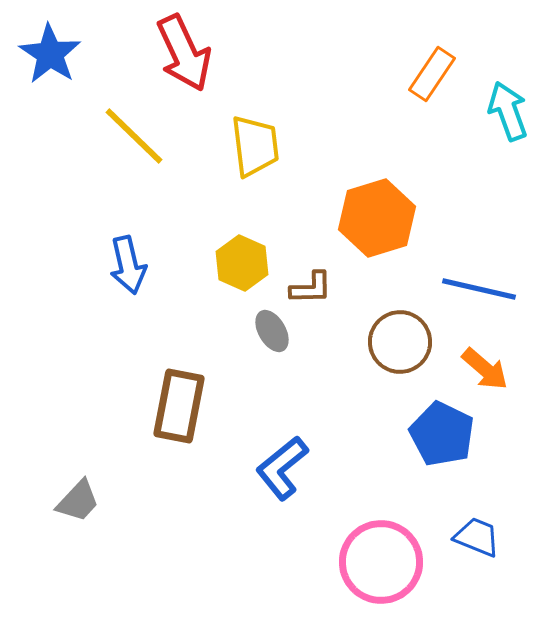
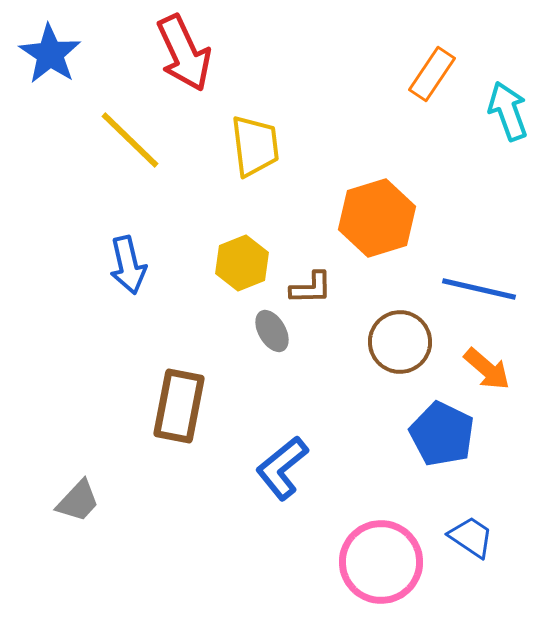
yellow line: moved 4 px left, 4 px down
yellow hexagon: rotated 14 degrees clockwise
orange arrow: moved 2 px right
blue trapezoid: moved 6 px left; rotated 12 degrees clockwise
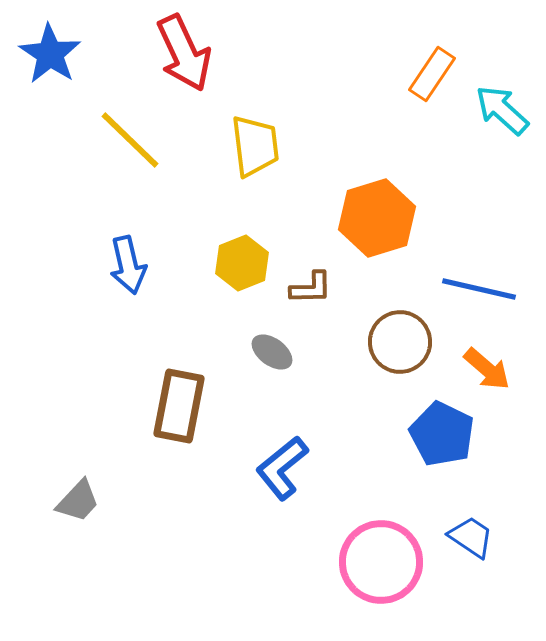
cyan arrow: moved 6 px left, 1 px up; rotated 28 degrees counterclockwise
gray ellipse: moved 21 px down; rotated 24 degrees counterclockwise
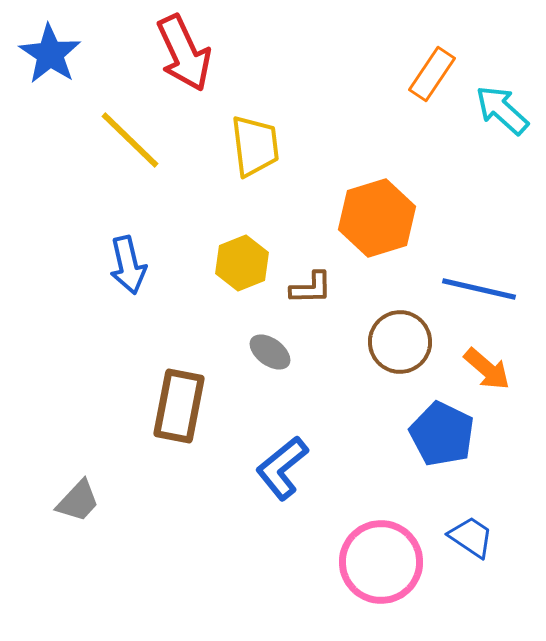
gray ellipse: moved 2 px left
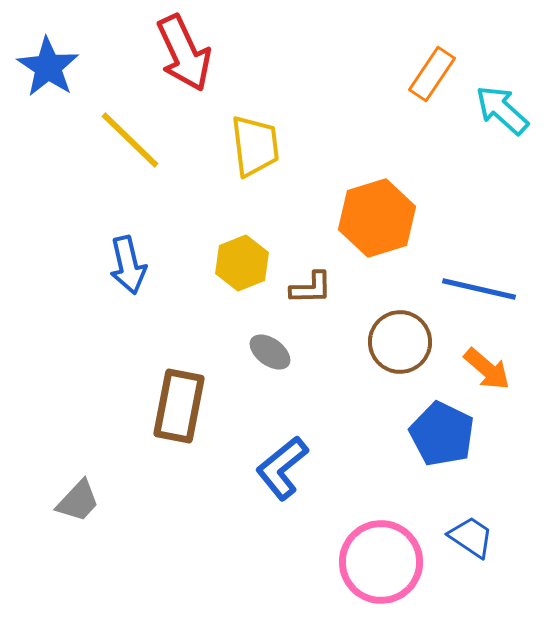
blue star: moved 2 px left, 13 px down
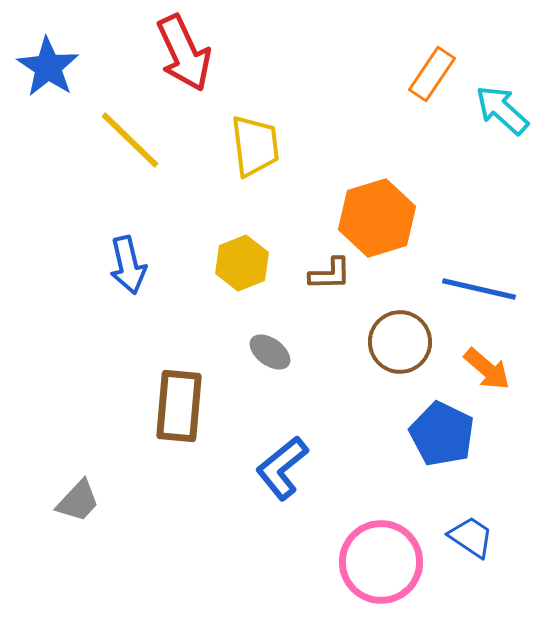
brown L-shape: moved 19 px right, 14 px up
brown rectangle: rotated 6 degrees counterclockwise
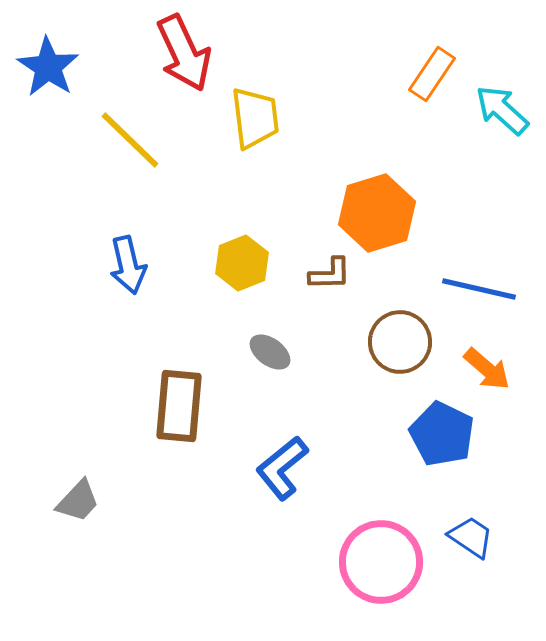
yellow trapezoid: moved 28 px up
orange hexagon: moved 5 px up
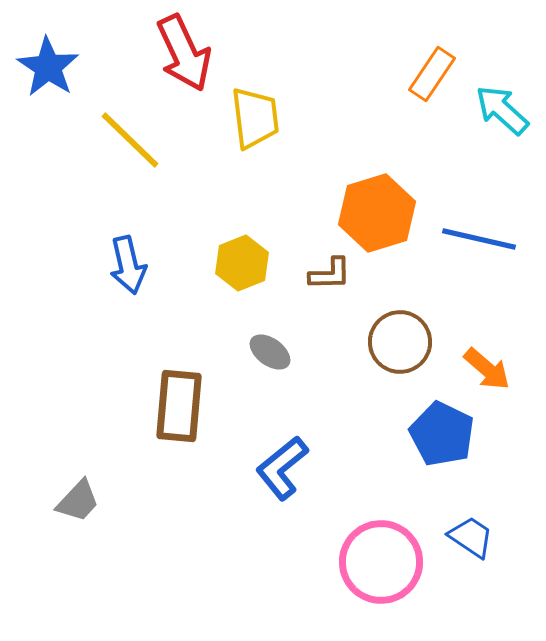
blue line: moved 50 px up
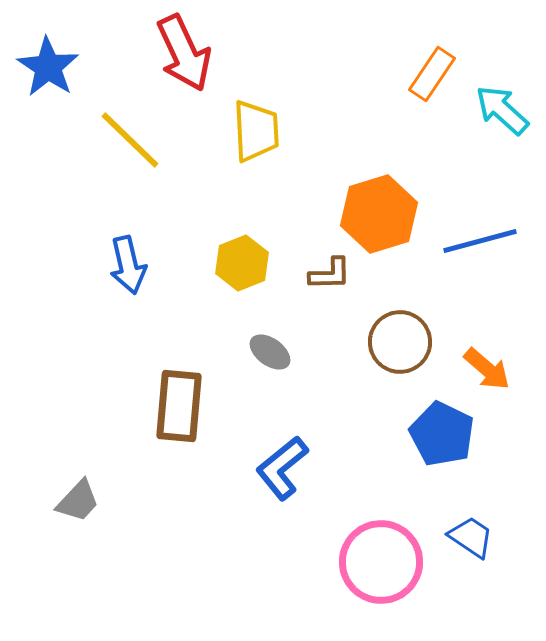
yellow trapezoid: moved 1 px right, 13 px down; rotated 4 degrees clockwise
orange hexagon: moved 2 px right, 1 px down
blue line: moved 1 px right, 2 px down; rotated 28 degrees counterclockwise
